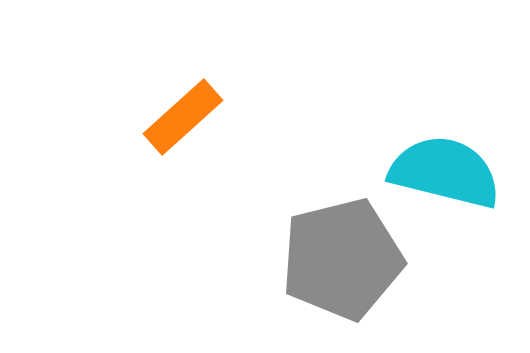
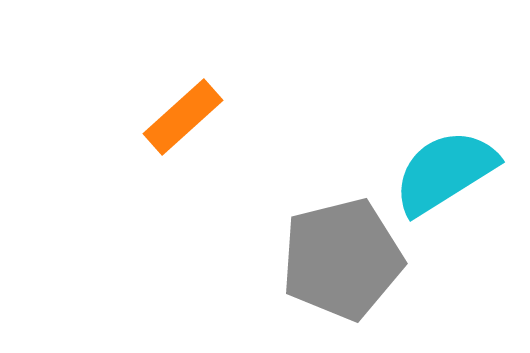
cyan semicircle: rotated 46 degrees counterclockwise
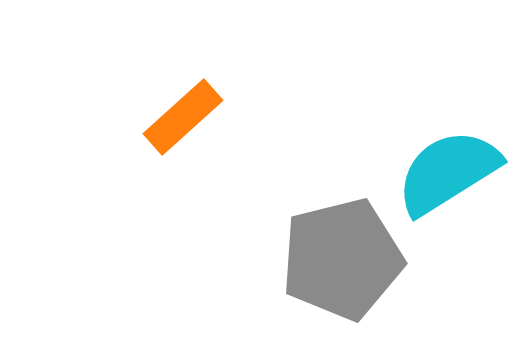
cyan semicircle: moved 3 px right
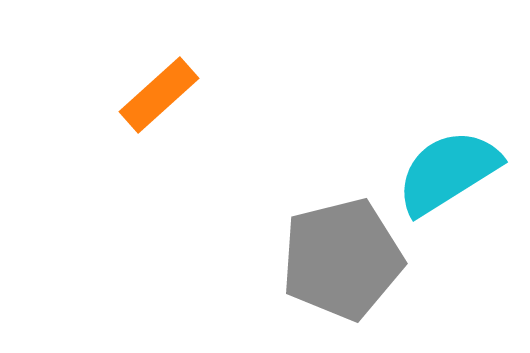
orange rectangle: moved 24 px left, 22 px up
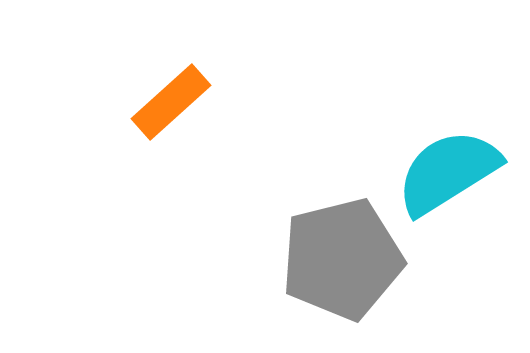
orange rectangle: moved 12 px right, 7 px down
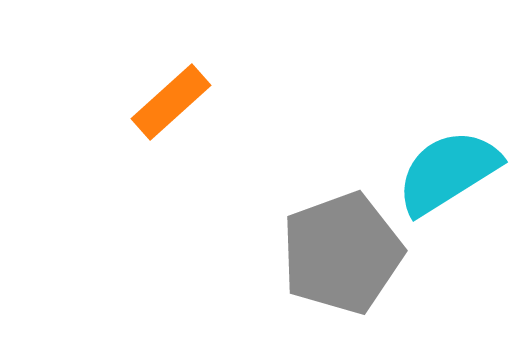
gray pentagon: moved 6 px up; rotated 6 degrees counterclockwise
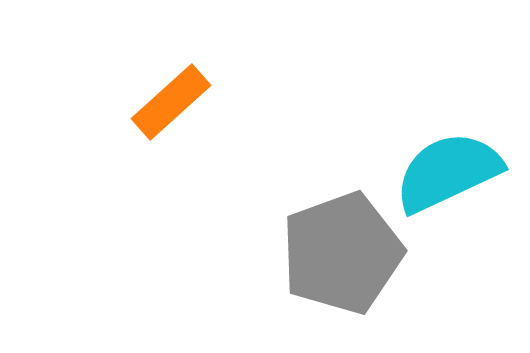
cyan semicircle: rotated 7 degrees clockwise
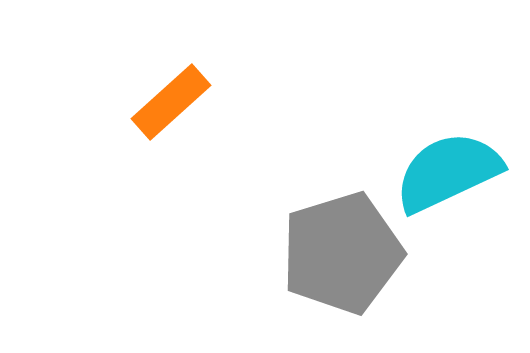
gray pentagon: rotated 3 degrees clockwise
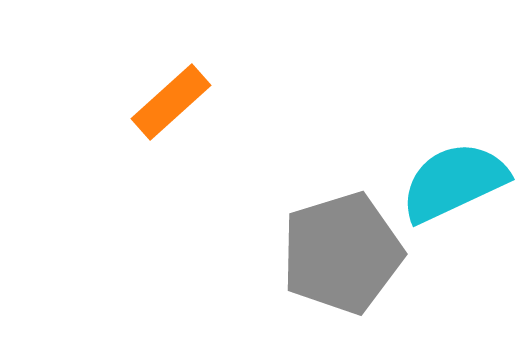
cyan semicircle: moved 6 px right, 10 px down
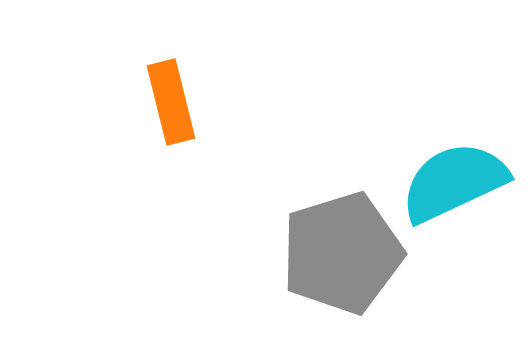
orange rectangle: rotated 62 degrees counterclockwise
